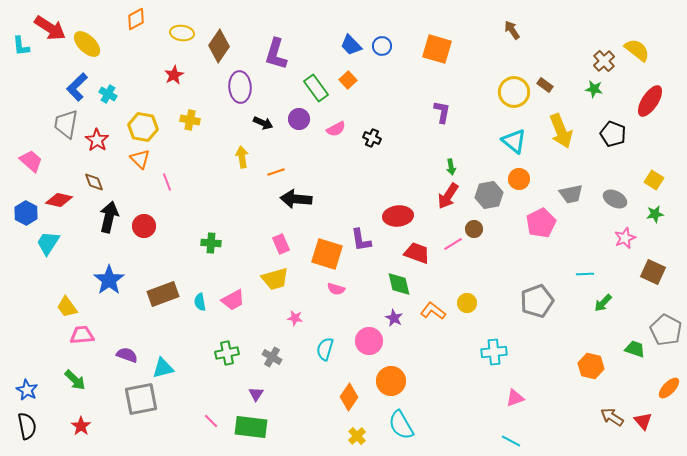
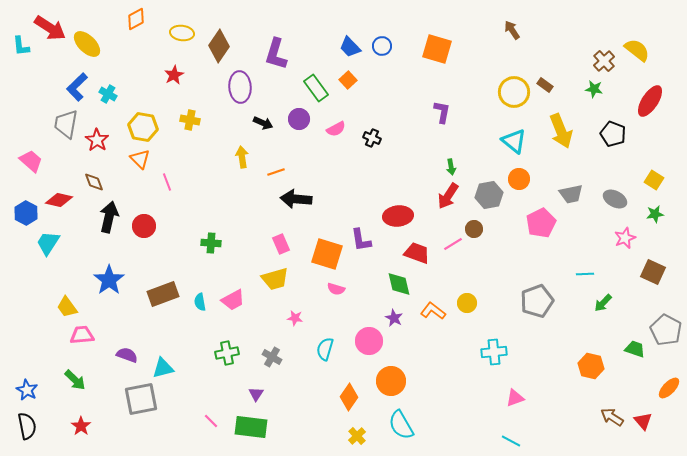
blue trapezoid at (351, 45): moved 1 px left, 2 px down
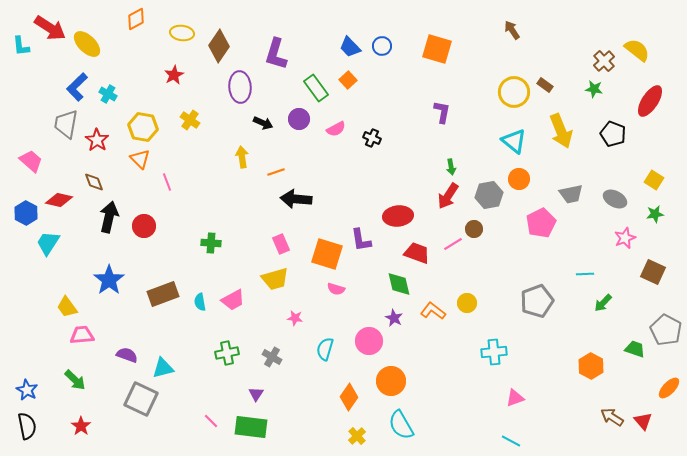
yellow cross at (190, 120): rotated 24 degrees clockwise
orange hexagon at (591, 366): rotated 15 degrees clockwise
gray square at (141, 399): rotated 36 degrees clockwise
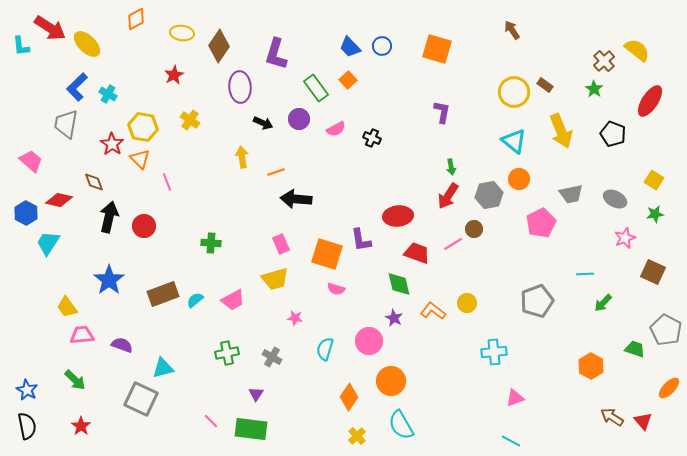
green star at (594, 89): rotated 24 degrees clockwise
red star at (97, 140): moved 15 px right, 4 px down
cyan semicircle at (200, 302): moved 5 px left, 2 px up; rotated 60 degrees clockwise
purple semicircle at (127, 355): moved 5 px left, 10 px up
green rectangle at (251, 427): moved 2 px down
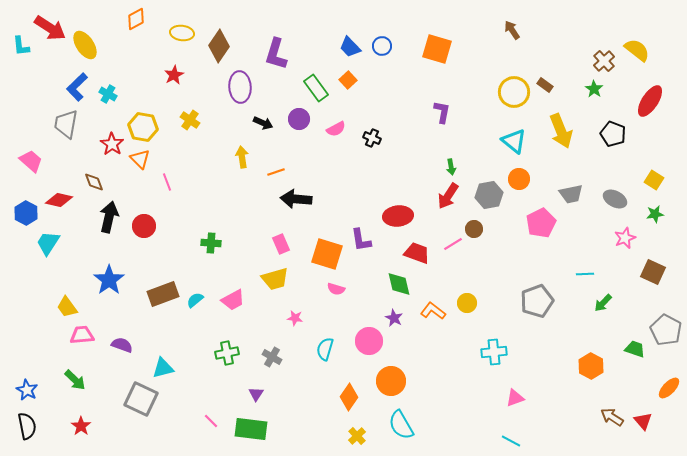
yellow ellipse at (87, 44): moved 2 px left, 1 px down; rotated 12 degrees clockwise
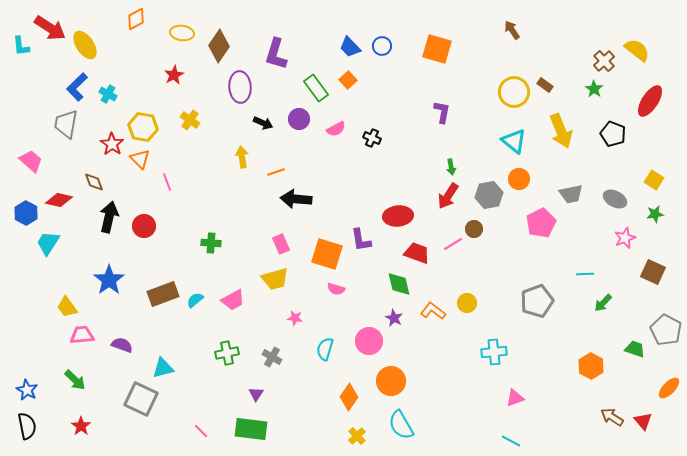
pink line at (211, 421): moved 10 px left, 10 px down
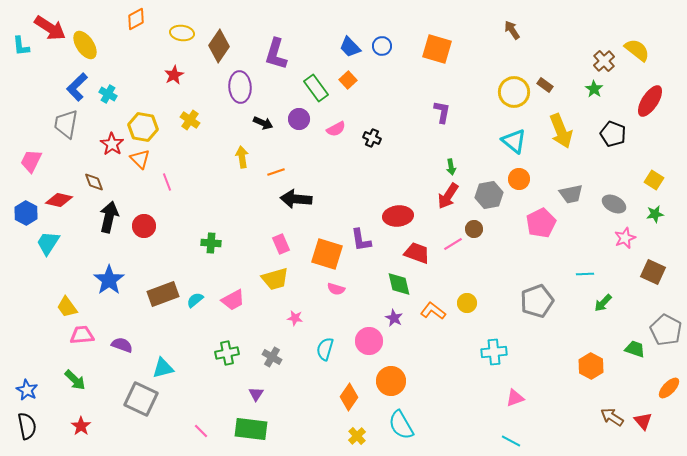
pink trapezoid at (31, 161): rotated 105 degrees counterclockwise
gray ellipse at (615, 199): moved 1 px left, 5 px down
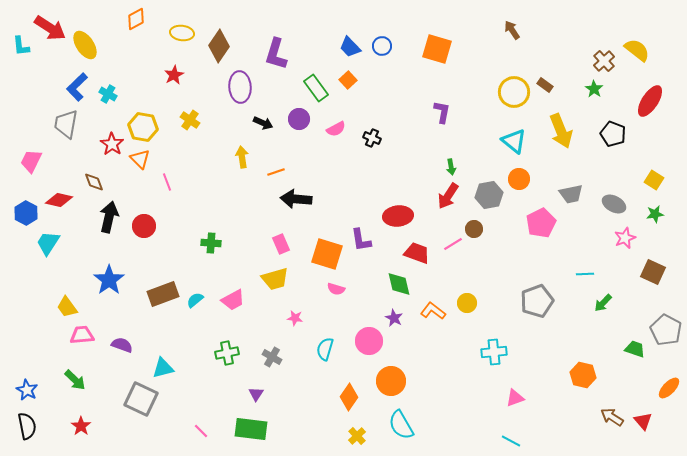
orange hexagon at (591, 366): moved 8 px left, 9 px down; rotated 15 degrees counterclockwise
